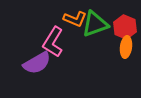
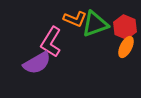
pink L-shape: moved 2 px left
orange ellipse: rotated 20 degrees clockwise
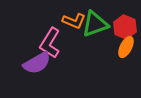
orange L-shape: moved 1 px left, 2 px down
pink L-shape: moved 1 px left, 1 px down
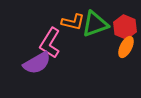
orange L-shape: moved 1 px left, 1 px down; rotated 10 degrees counterclockwise
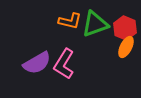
orange L-shape: moved 3 px left, 1 px up
red hexagon: moved 1 px down
pink L-shape: moved 14 px right, 21 px down
